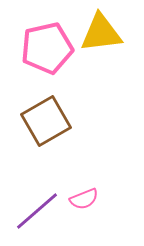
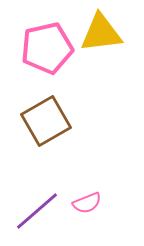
pink semicircle: moved 3 px right, 4 px down
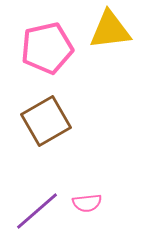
yellow triangle: moved 9 px right, 3 px up
pink semicircle: rotated 16 degrees clockwise
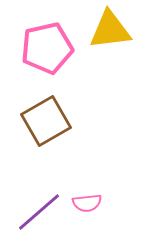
purple line: moved 2 px right, 1 px down
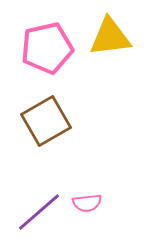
yellow triangle: moved 7 px down
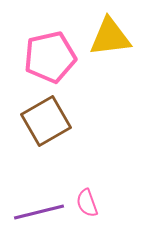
pink pentagon: moved 3 px right, 9 px down
pink semicircle: rotated 76 degrees clockwise
purple line: rotated 27 degrees clockwise
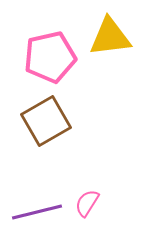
pink semicircle: rotated 52 degrees clockwise
purple line: moved 2 px left
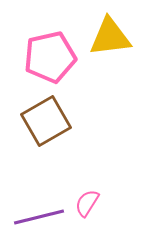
purple line: moved 2 px right, 5 px down
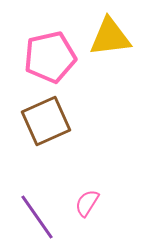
brown square: rotated 6 degrees clockwise
purple line: moved 2 px left; rotated 69 degrees clockwise
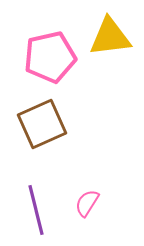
brown square: moved 4 px left, 3 px down
purple line: moved 1 px left, 7 px up; rotated 21 degrees clockwise
